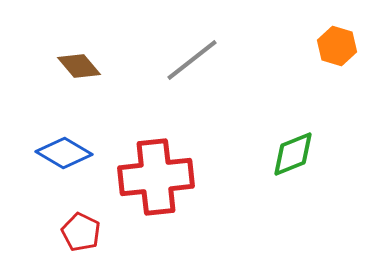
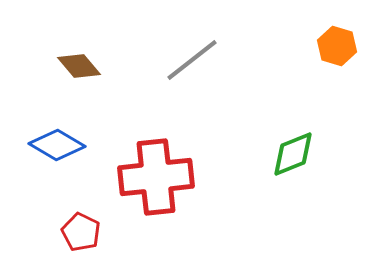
blue diamond: moved 7 px left, 8 px up
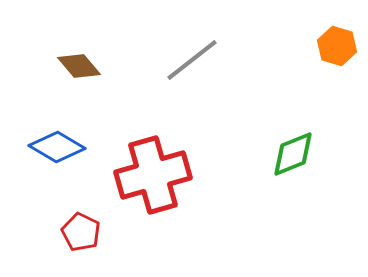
blue diamond: moved 2 px down
red cross: moved 3 px left, 2 px up; rotated 10 degrees counterclockwise
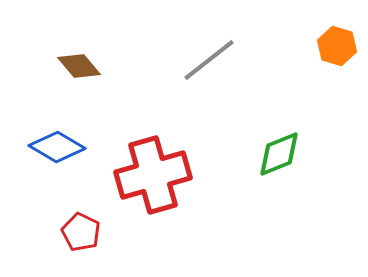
gray line: moved 17 px right
green diamond: moved 14 px left
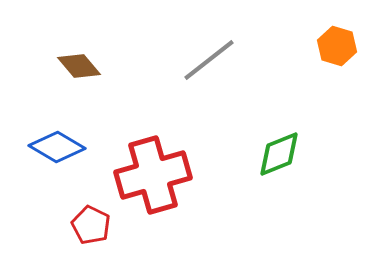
red pentagon: moved 10 px right, 7 px up
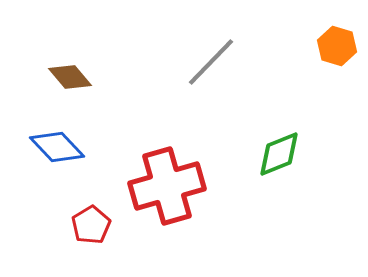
gray line: moved 2 px right, 2 px down; rotated 8 degrees counterclockwise
brown diamond: moved 9 px left, 11 px down
blue diamond: rotated 16 degrees clockwise
red cross: moved 14 px right, 11 px down
red pentagon: rotated 15 degrees clockwise
